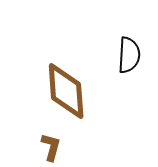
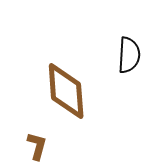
brown L-shape: moved 14 px left, 1 px up
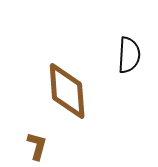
brown diamond: moved 1 px right
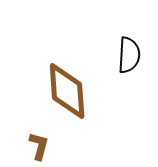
brown L-shape: moved 2 px right
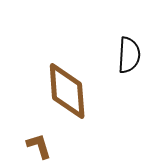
brown L-shape: rotated 32 degrees counterclockwise
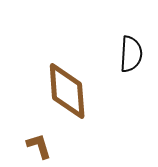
black semicircle: moved 2 px right, 1 px up
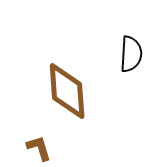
brown L-shape: moved 2 px down
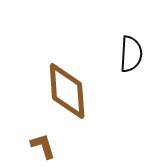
brown L-shape: moved 4 px right, 2 px up
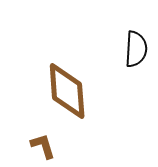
black semicircle: moved 5 px right, 5 px up
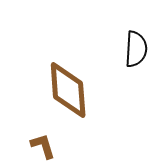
brown diamond: moved 1 px right, 1 px up
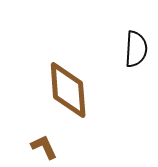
brown L-shape: moved 1 px right, 1 px down; rotated 8 degrees counterclockwise
